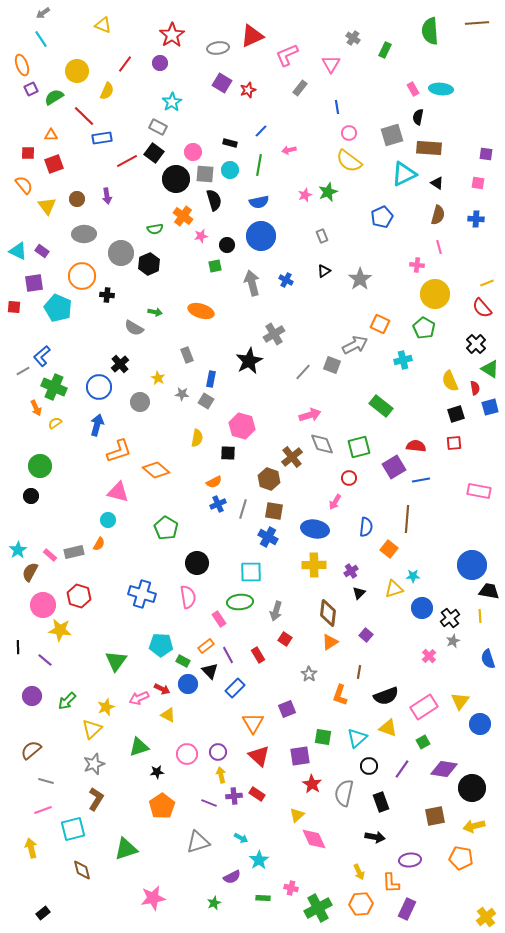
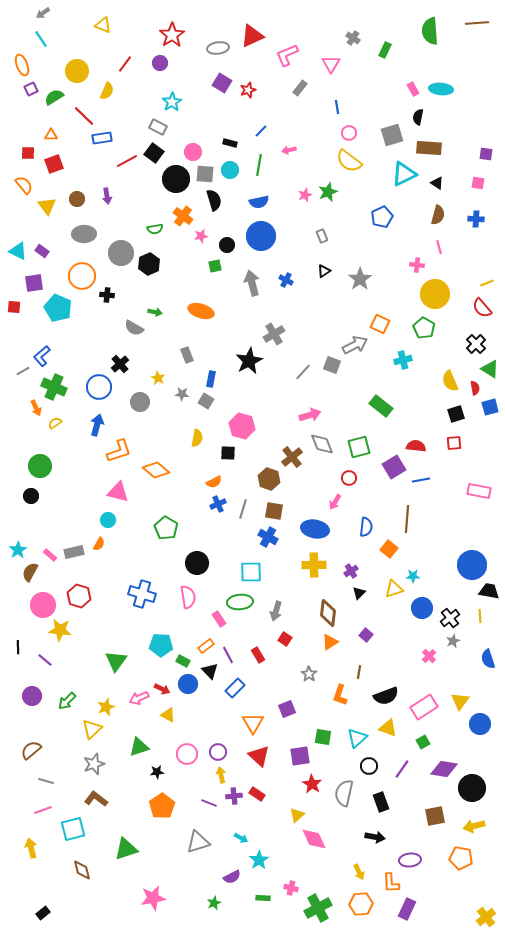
brown L-shape at (96, 799): rotated 85 degrees counterclockwise
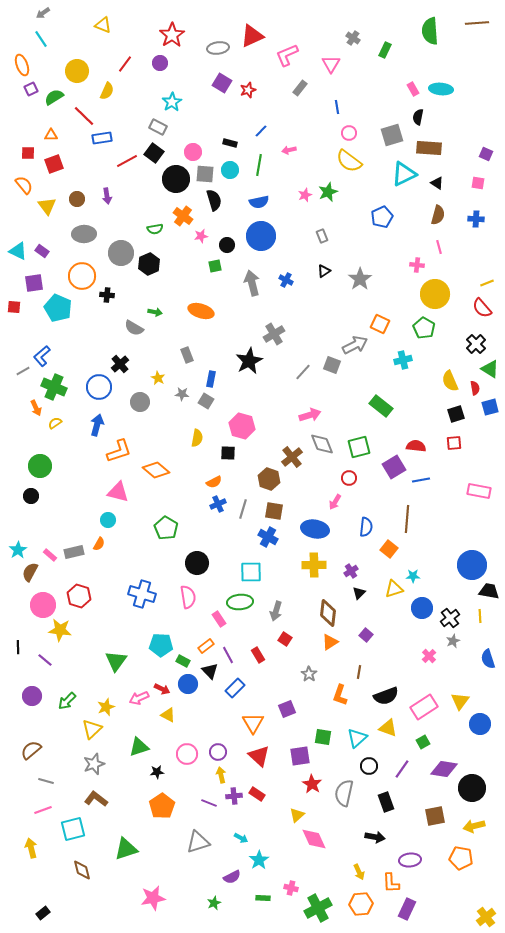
purple square at (486, 154): rotated 16 degrees clockwise
black rectangle at (381, 802): moved 5 px right
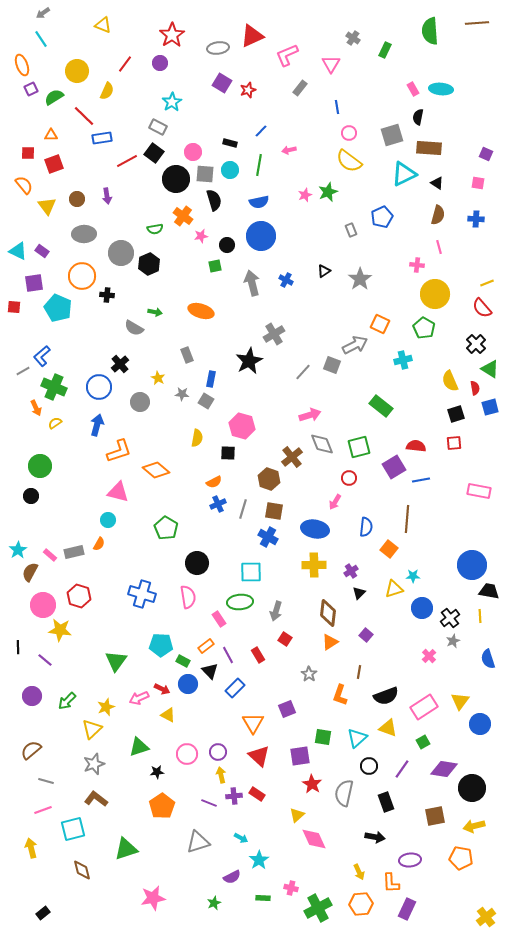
gray rectangle at (322, 236): moved 29 px right, 6 px up
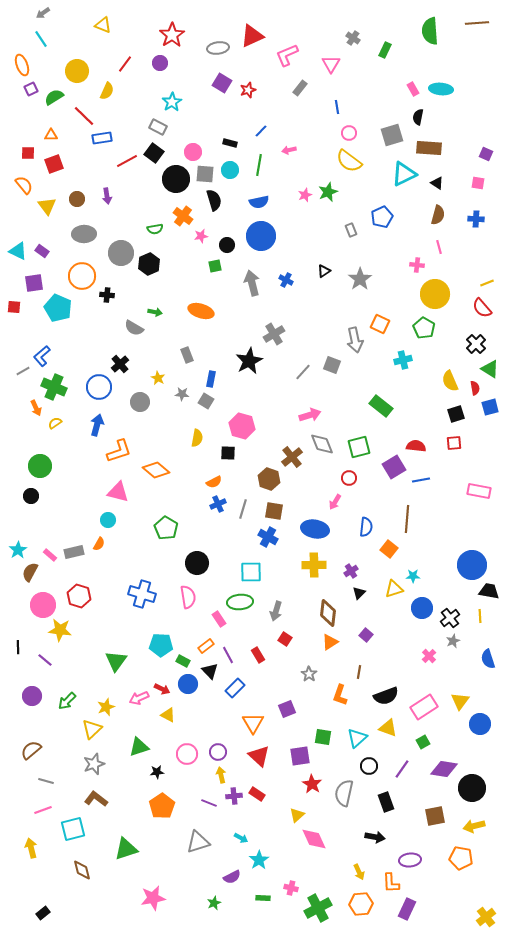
gray arrow at (355, 345): moved 5 px up; rotated 105 degrees clockwise
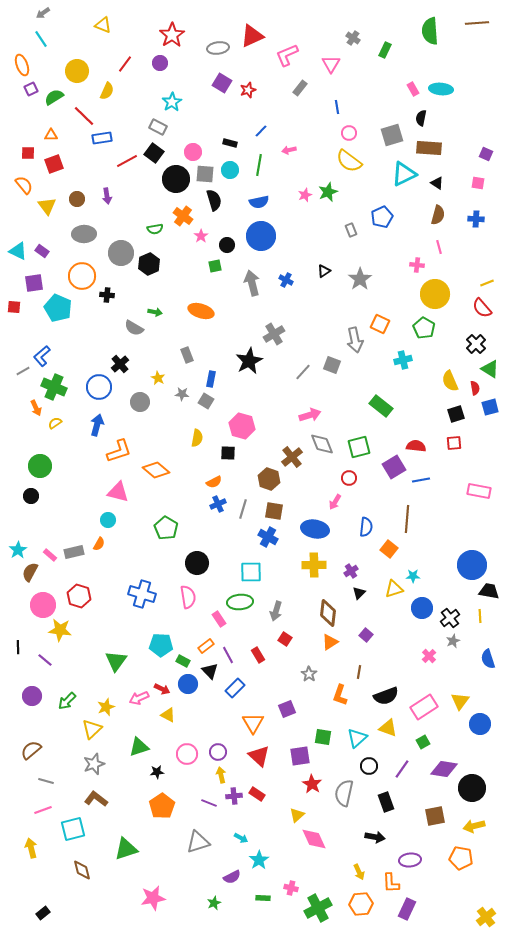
black semicircle at (418, 117): moved 3 px right, 1 px down
pink star at (201, 236): rotated 24 degrees counterclockwise
